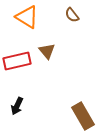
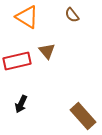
black arrow: moved 4 px right, 2 px up
brown rectangle: rotated 12 degrees counterclockwise
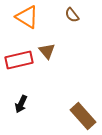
red rectangle: moved 2 px right, 1 px up
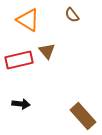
orange triangle: moved 1 px right, 3 px down
black arrow: rotated 108 degrees counterclockwise
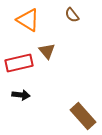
red rectangle: moved 3 px down
black arrow: moved 9 px up
